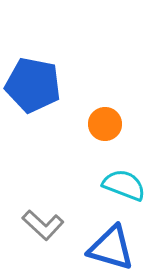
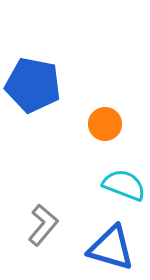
gray L-shape: rotated 93 degrees counterclockwise
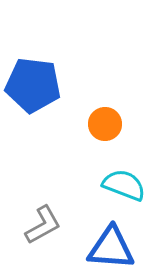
blue pentagon: rotated 4 degrees counterclockwise
gray L-shape: rotated 21 degrees clockwise
blue triangle: rotated 12 degrees counterclockwise
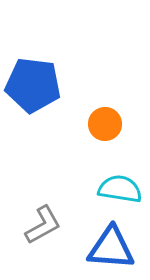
cyan semicircle: moved 4 px left, 4 px down; rotated 12 degrees counterclockwise
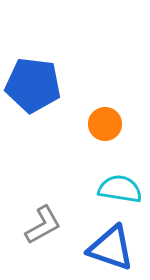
blue triangle: rotated 15 degrees clockwise
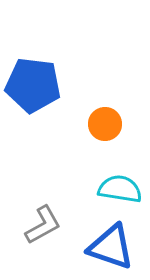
blue triangle: moved 1 px up
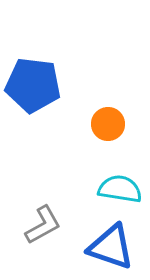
orange circle: moved 3 px right
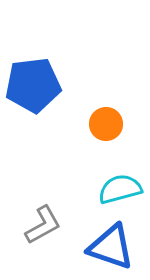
blue pentagon: rotated 14 degrees counterclockwise
orange circle: moved 2 px left
cyan semicircle: rotated 24 degrees counterclockwise
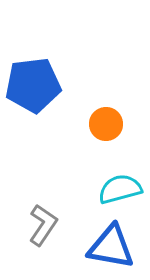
gray L-shape: rotated 27 degrees counterclockwise
blue triangle: rotated 9 degrees counterclockwise
